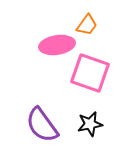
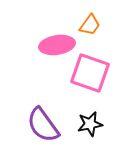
orange trapezoid: moved 3 px right
purple semicircle: moved 1 px right
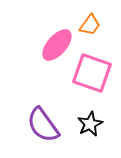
pink ellipse: rotated 40 degrees counterclockwise
pink square: moved 2 px right
black star: rotated 15 degrees counterclockwise
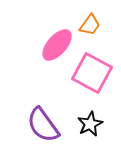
pink square: rotated 9 degrees clockwise
